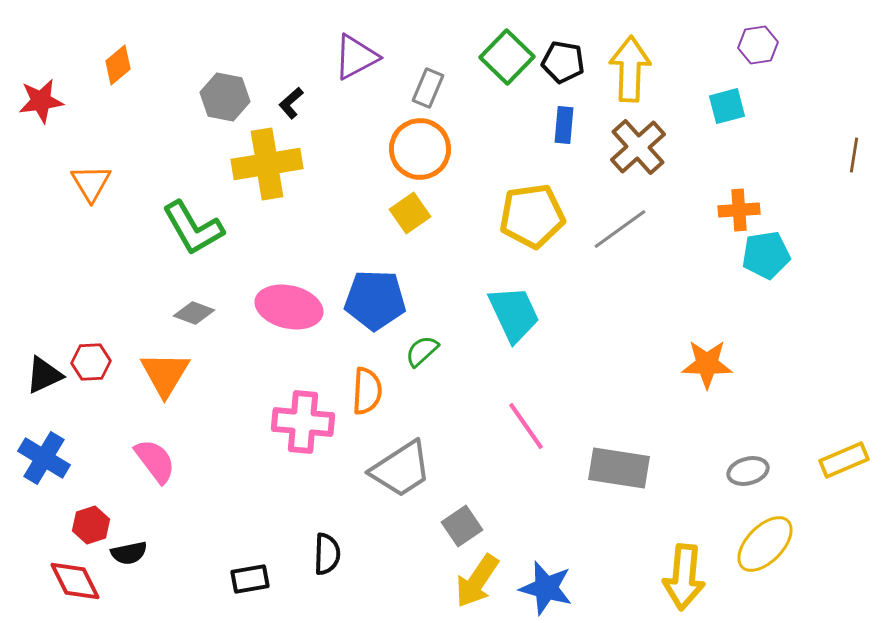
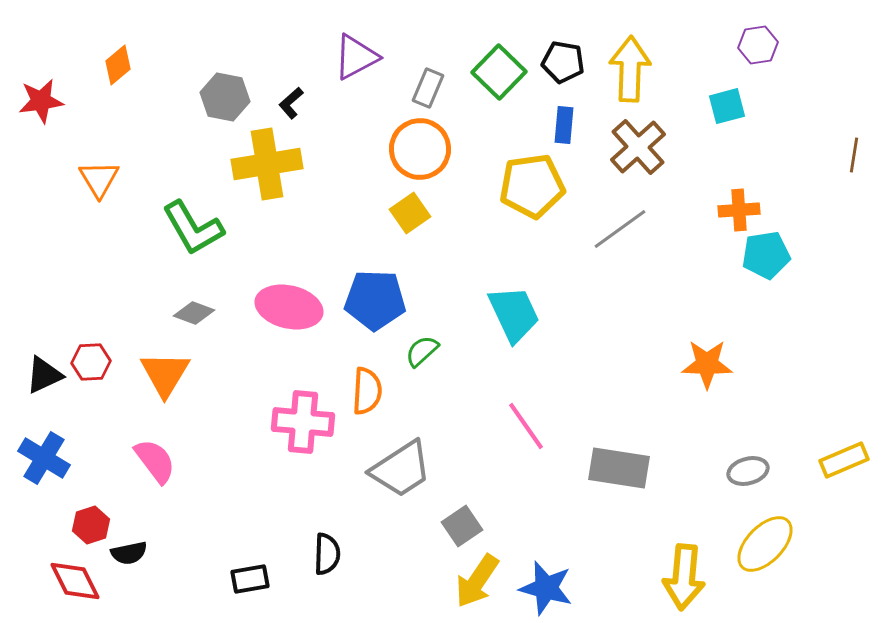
green square at (507, 57): moved 8 px left, 15 px down
orange triangle at (91, 183): moved 8 px right, 4 px up
yellow pentagon at (532, 216): moved 30 px up
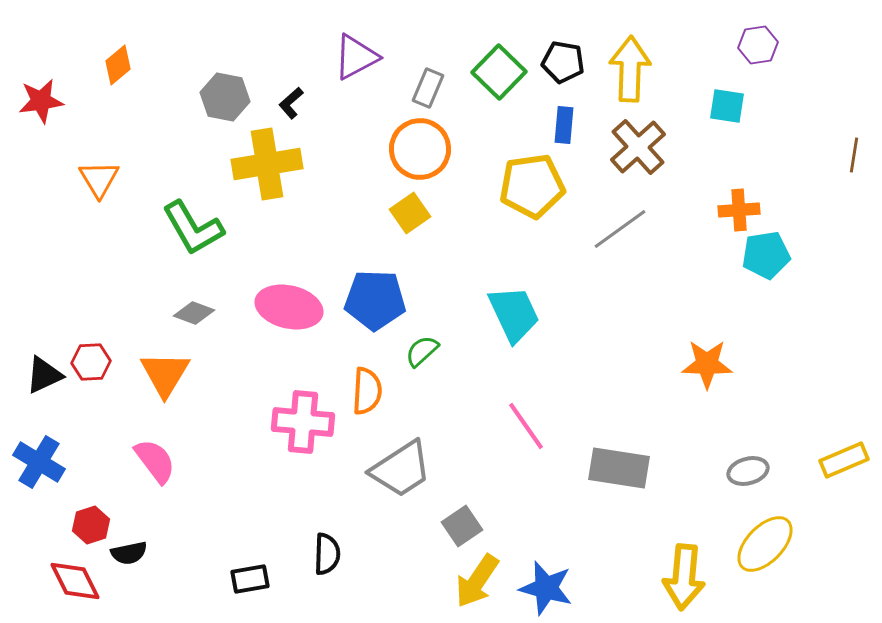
cyan square at (727, 106): rotated 24 degrees clockwise
blue cross at (44, 458): moved 5 px left, 4 px down
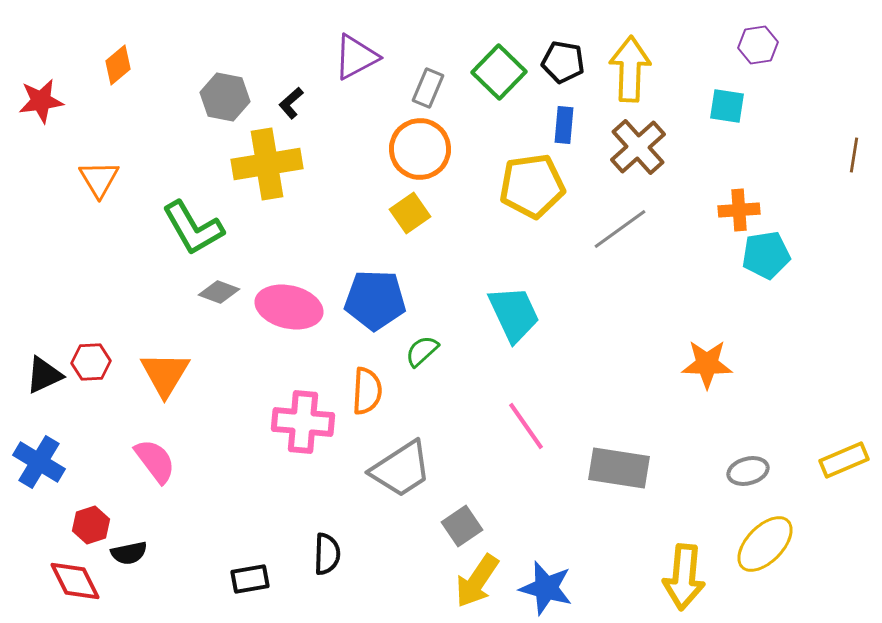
gray diamond at (194, 313): moved 25 px right, 21 px up
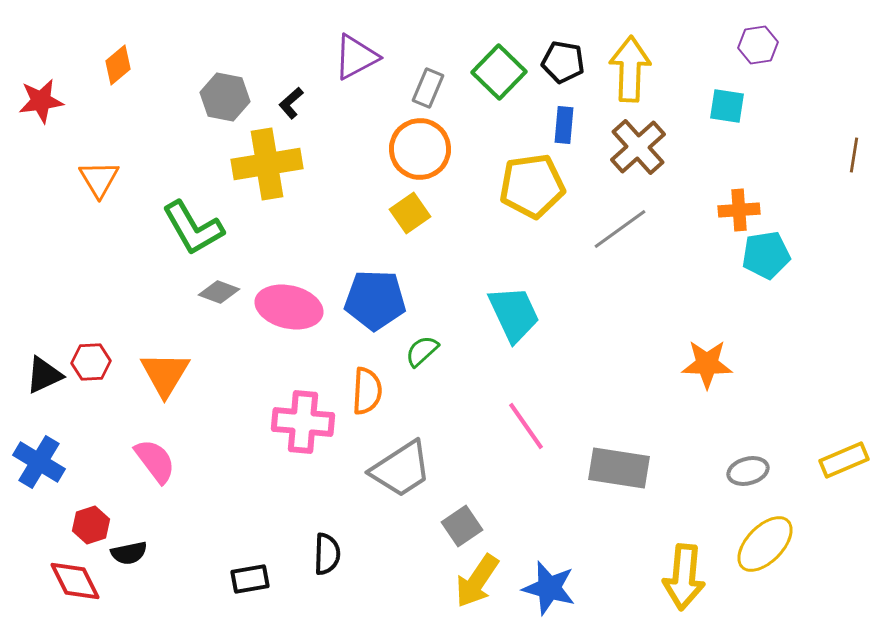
blue star at (546, 588): moved 3 px right
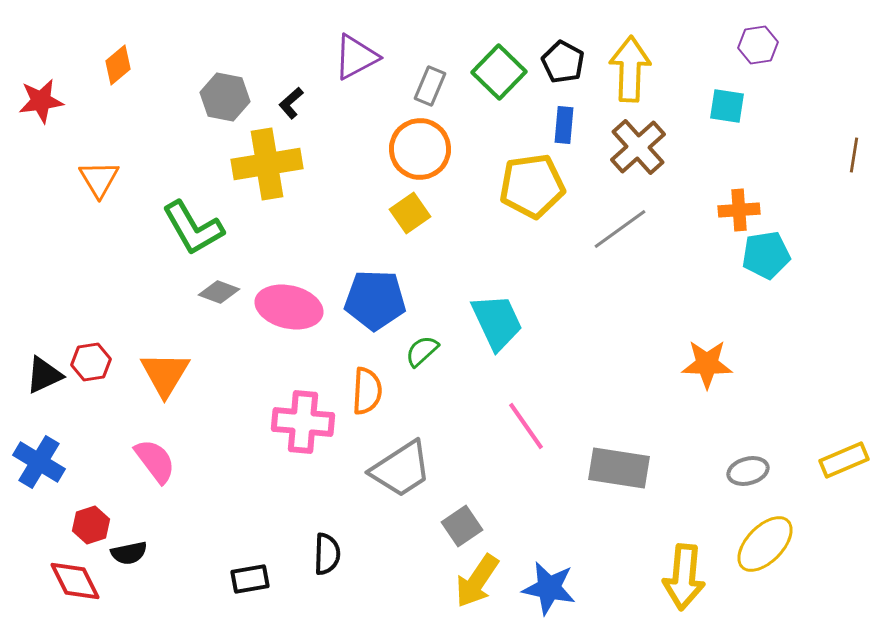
black pentagon at (563, 62): rotated 18 degrees clockwise
gray rectangle at (428, 88): moved 2 px right, 2 px up
cyan trapezoid at (514, 314): moved 17 px left, 8 px down
red hexagon at (91, 362): rotated 6 degrees counterclockwise
blue star at (549, 588): rotated 4 degrees counterclockwise
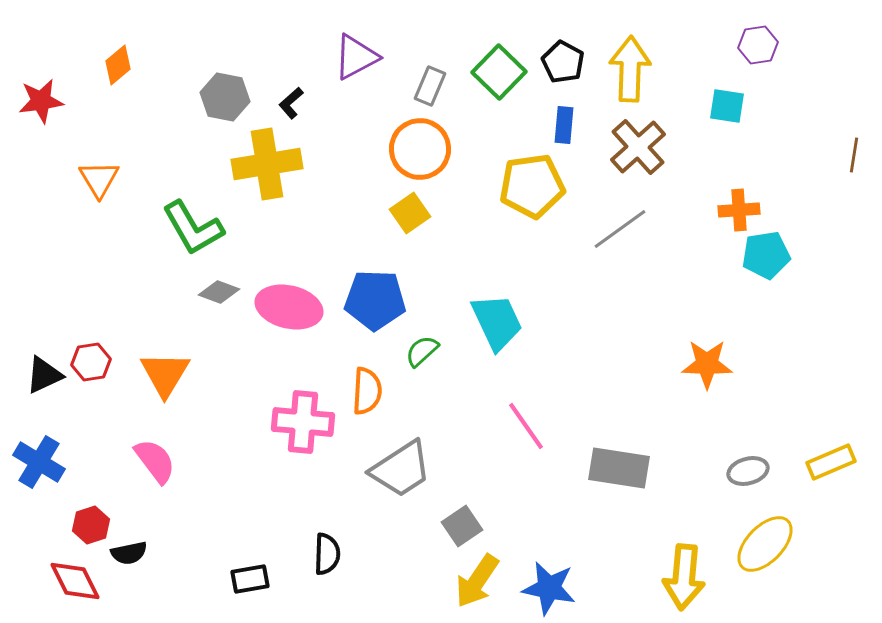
yellow rectangle at (844, 460): moved 13 px left, 2 px down
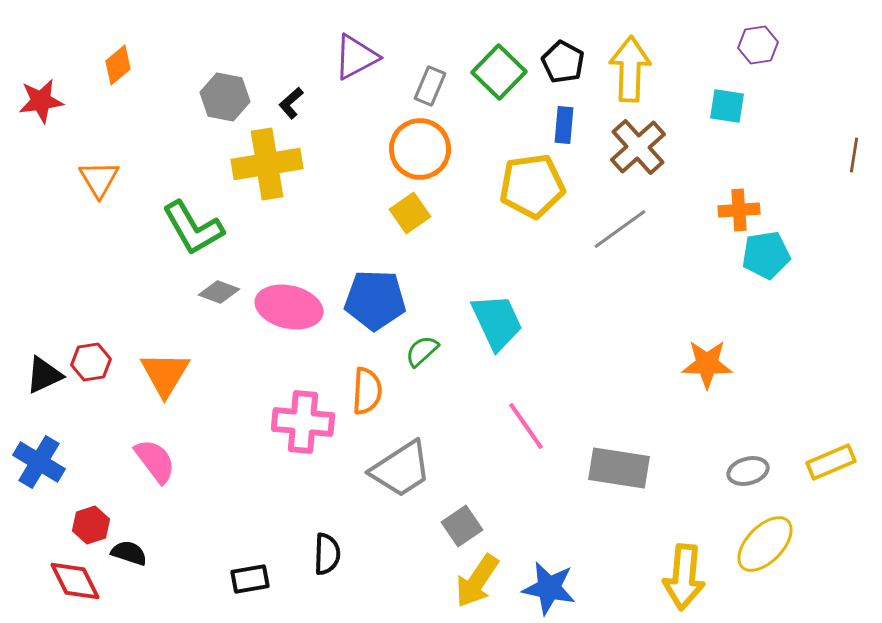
black semicircle at (129, 553): rotated 150 degrees counterclockwise
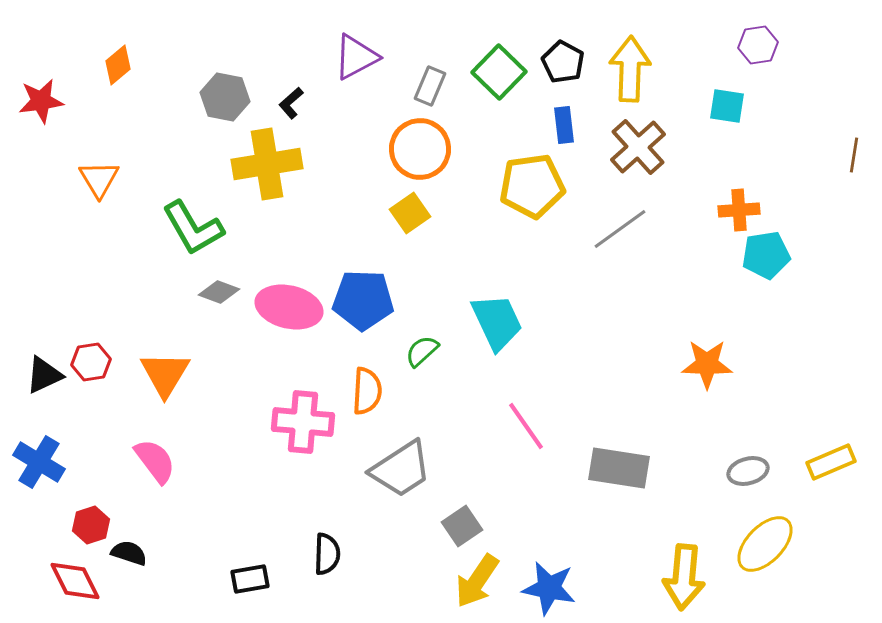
blue rectangle at (564, 125): rotated 12 degrees counterclockwise
blue pentagon at (375, 300): moved 12 px left
